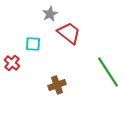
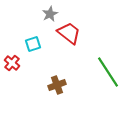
cyan square: rotated 21 degrees counterclockwise
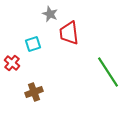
gray star: rotated 21 degrees counterclockwise
red trapezoid: rotated 135 degrees counterclockwise
brown cross: moved 23 px left, 7 px down
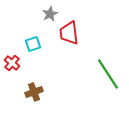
gray star: rotated 21 degrees clockwise
green line: moved 2 px down
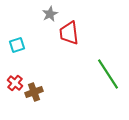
cyan square: moved 16 px left, 1 px down
red cross: moved 3 px right, 20 px down
